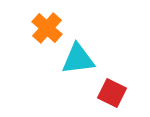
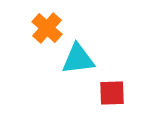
red square: rotated 28 degrees counterclockwise
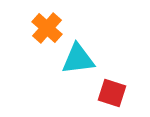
red square: rotated 20 degrees clockwise
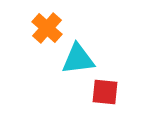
red square: moved 7 px left, 1 px up; rotated 12 degrees counterclockwise
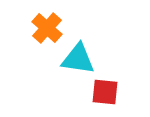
cyan triangle: rotated 15 degrees clockwise
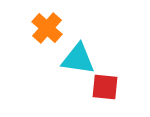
red square: moved 5 px up
